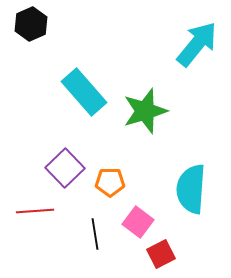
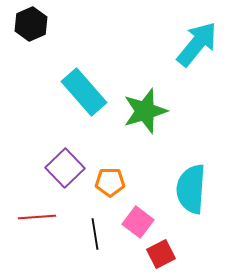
red line: moved 2 px right, 6 px down
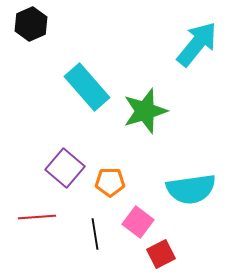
cyan rectangle: moved 3 px right, 5 px up
purple square: rotated 6 degrees counterclockwise
cyan semicircle: rotated 102 degrees counterclockwise
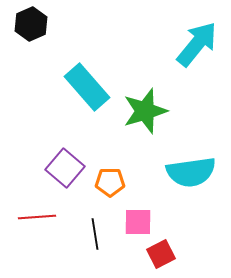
cyan semicircle: moved 17 px up
pink square: rotated 36 degrees counterclockwise
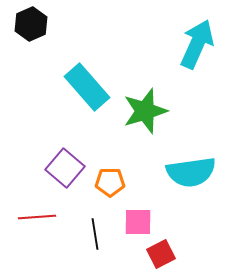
cyan arrow: rotated 15 degrees counterclockwise
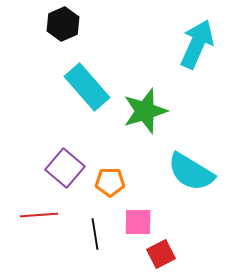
black hexagon: moved 32 px right
cyan semicircle: rotated 39 degrees clockwise
red line: moved 2 px right, 2 px up
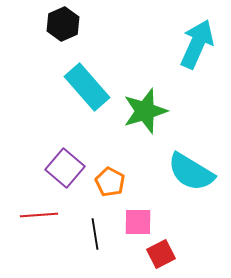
orange pentagon: rotated 28 degrees clockwise
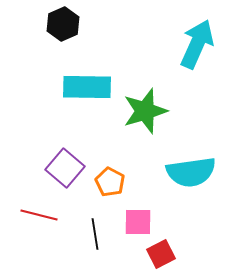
cyan rectangle: rotated 48 degrees counterclockwise
cyan semicircle: rotated 39 degrees counterclockwise
red line: rotated 18 degrees clockwise
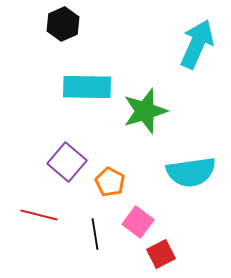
purple square: moved 2 px right, 6 px up
pink square: rotated 36 degrees clockwise
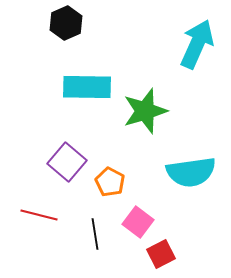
black hexagon: moved 3 px right, 1 px up
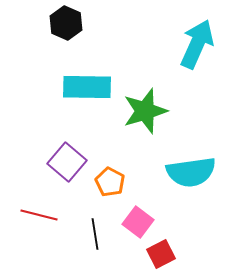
black hexagon: rotated 12 degrees counterclockwise
